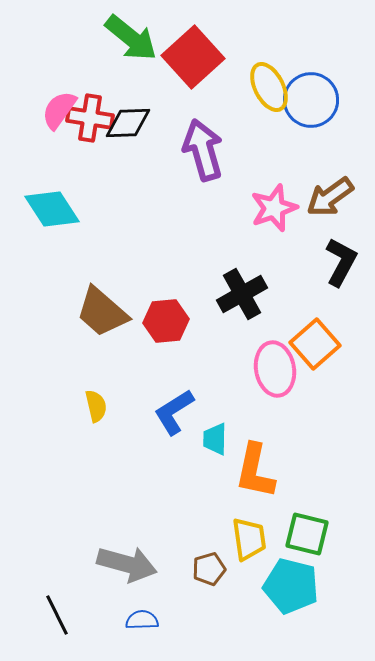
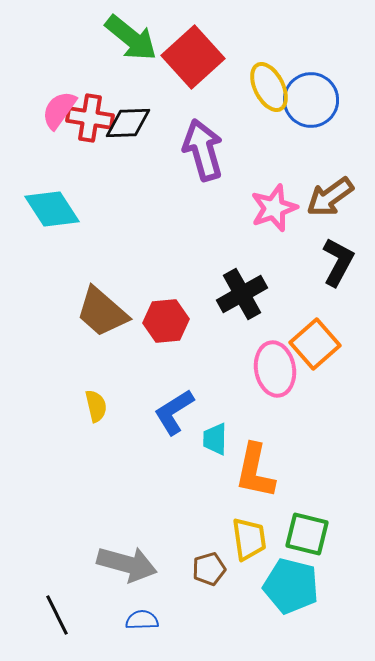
black L-shape: moved 3 px left
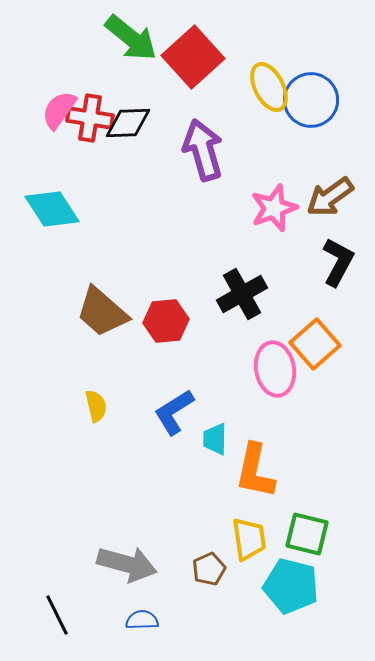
brown pentagon: rotated 8 degrees counterclockwise
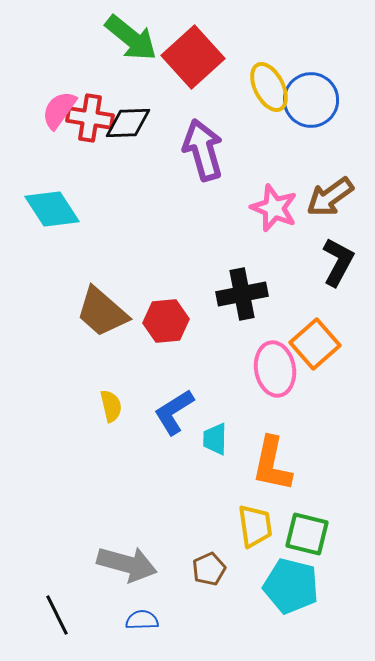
pink star: rotated 30 degrees counterclockwise
black cross: rotated 18 degrees clockwise
yellow semicircle: moved 15 px right
orange L-shape: moved 17 px right, 7 px up
yellow trapezoid: moved 6 px right, 13 px up
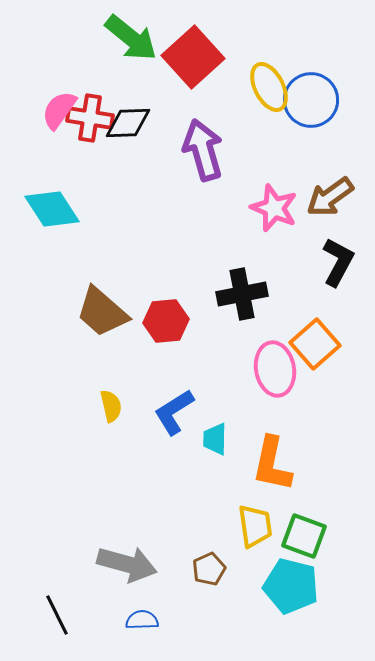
green square: moved 3 px left, 2 px down; rotated 6 degrees clockwise
